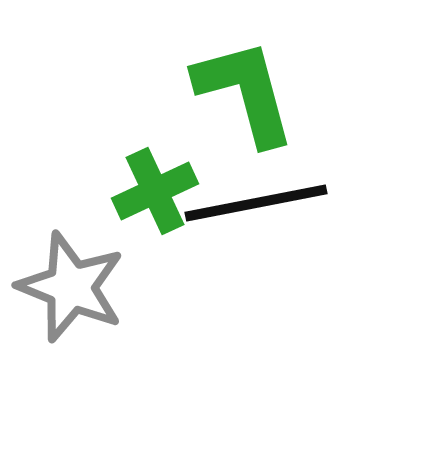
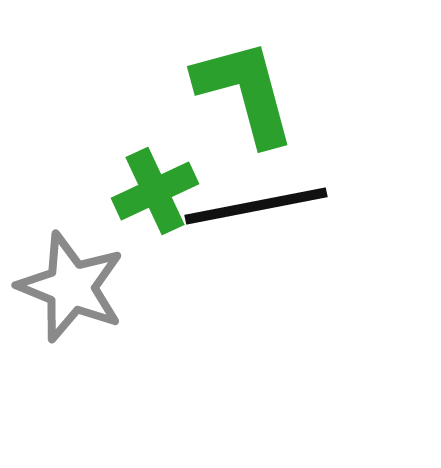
black line: moved 3 px down
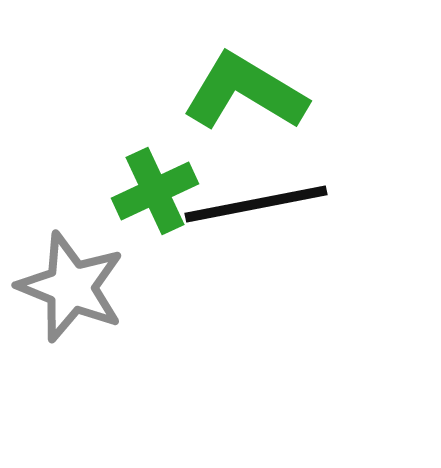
green L-shape: rotated 44 degrees counterclockwise
black line: moved 2 px up
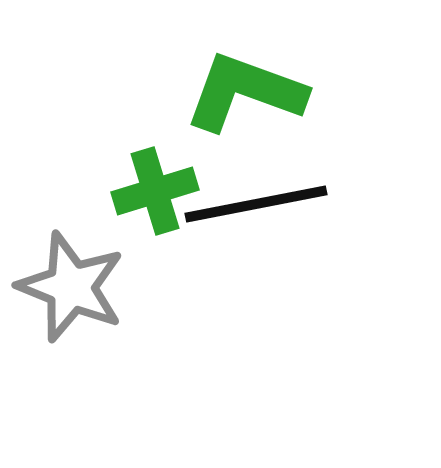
green L-shape: rotated 11 degrees counterclockwise
green cross: rotated 8 degrees clockwise
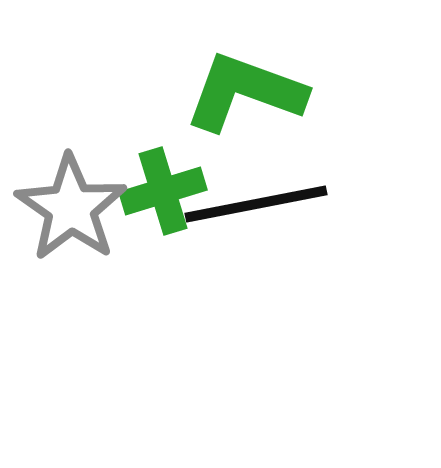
green cross: moved 8 px right
gray star: moved 79 px up; rotated 13 degrees clockwise
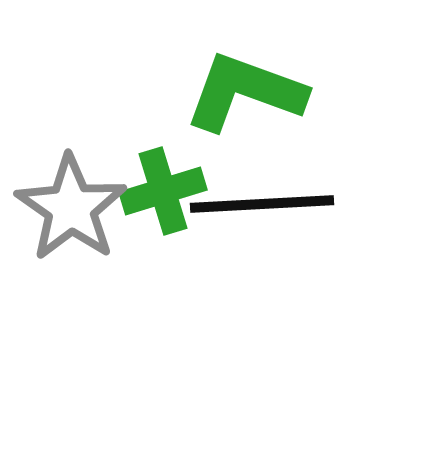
black line: moved 6 px right; rotated 8 degrees clockwise
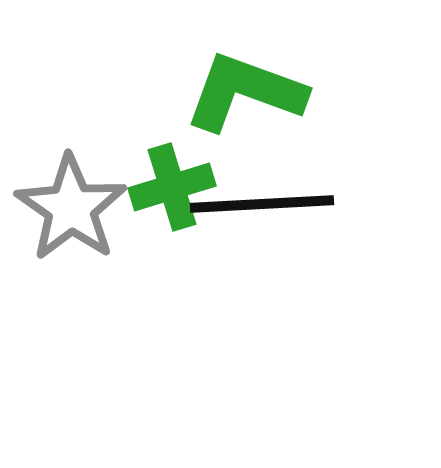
green cross: moved 9 px right, 4 px up
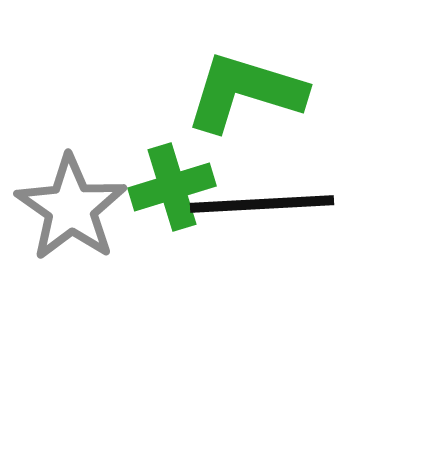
green L-shape: rotated 3 degrees counterclockwise
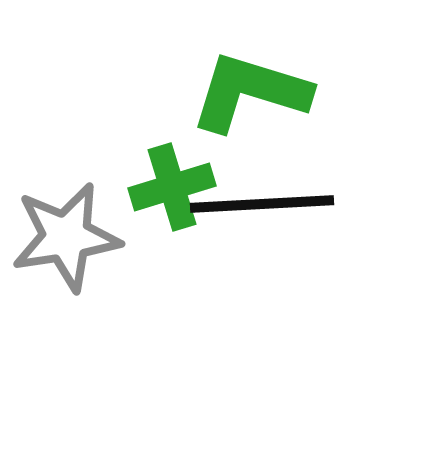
green L-shape: moved 5 px right
gray star: moved 5 px left, 29 px down; rotated 28 degrees clockwise
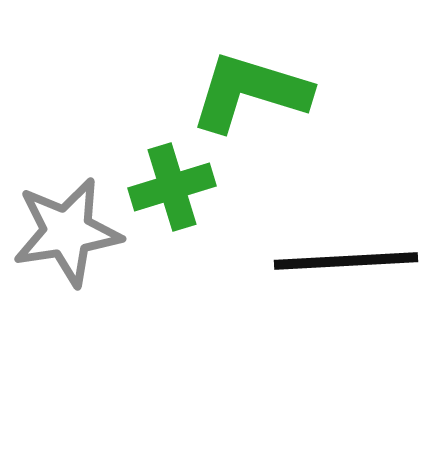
black line: moved 84 px right, 57 px down
gray star: moved 1 px right, 5 px up
